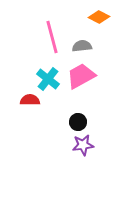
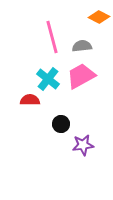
black circle: moved 17 px left, 2 px down
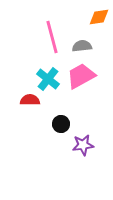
orange diamond: rotated 35 degrees counterclockwise
